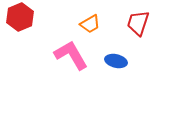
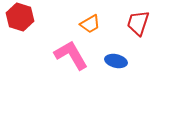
red hexagon: rotated 20 degrees counterclockwise
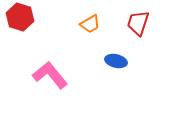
pink L-shape: moved 21 px left, 20 px down; rotated 9 degrees counterclockwise
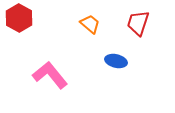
red hexagon: moved 1 px left, 1 px down; rotated 12 degrees clockwise
orange trapezoid: rotated 110 degrees counterclockwise
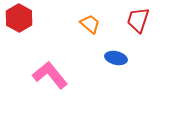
red trapezoid: moved 3 px up
blue ellipse: moved 3 px up
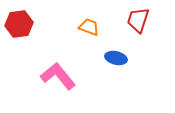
red hexagon: moved 6 px down; rotated 24 degrees clockwise
orange trapezoid: moved 1 px left, 3 px down; rotated 20 degrees counterclockwise
pink L-shape: moved 8 px right, 1 px down
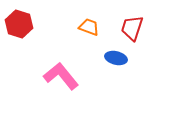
red trapezoid: moved 6 px left, 8 px down
red hexagon: rotated 24 degrees clockwise
pink L-shape: moved 3 px right
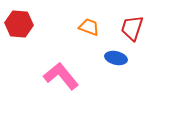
red hexagon: rotated 12 degrees counterclockwise
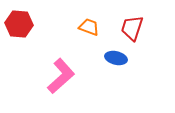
pink L-shape: rotated 87 degrees clockwise
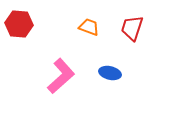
blue ellipse: moved 6 px left, 15 px down
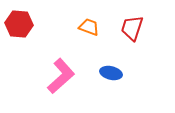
blue ellipse: moved 1 px right
